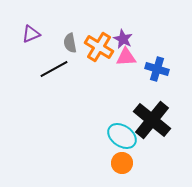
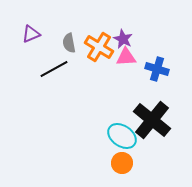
gray semicircle: moved 1 px left
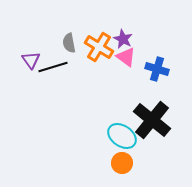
purple triangle: moved 26 px down; rotated 42 degrees counterclockwise
pink triangle: rotated 40 degrees clockwise
black line: moved 1 px left, 2 px up; rotated 12 degrees clockwise
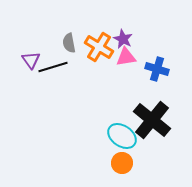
pink triangle: rotated 45 degrees counterclockwise
